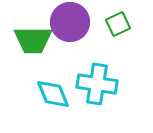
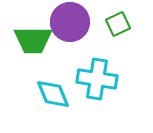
cyan cross: moved 5 px up
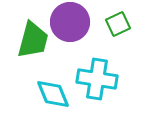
green trapezoid: rotated 75 degrees counterclockwise
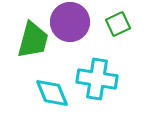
cyan diamond: moved 1 px left, 1 px up
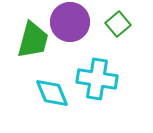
green square: rotated 15 degrees counterclockwise
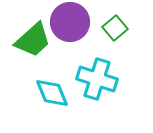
green square: moved 3 px left, 4 px down
green trapezoid: rotated 33 degrees clockwise
cyan cross: rotated 9 degrees clockwise
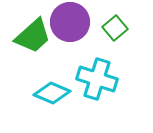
green trapezoid: moved 4 px up
cyan diamond: rotated 45 degrees counterclockwise
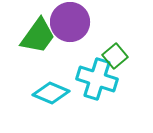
green square: moved 28 px down
green trapezoid: moved 5 px right; rotated 12 degrees counterclockwise
cyan diamond: moved 1 px left
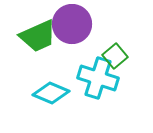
purple circle: moved 2 px right, 2 px down
green trapezoid: rotated 30 degrees clockwise
cyan cross: moved 1 px right, 1 px up
